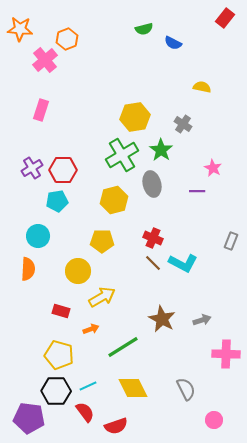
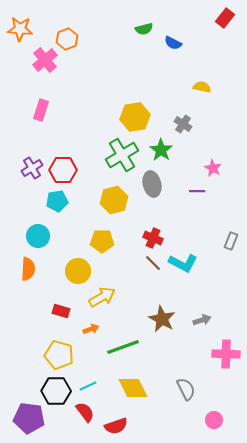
green line at (123, 347): rotated 12 degrees clockwise
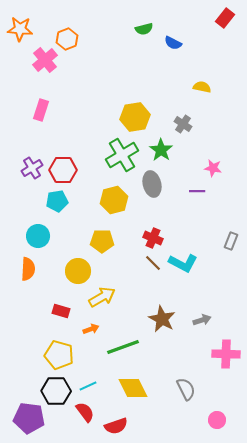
pink star at (213, 168): rotated 18 degrees counterclockwise
pink circle at (214, 420): moved 3 px right
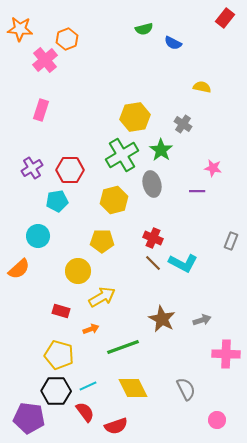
red hexagon at (63, 170): moved 7 px right
orange semicircle at (28, 269): moved 9 px left; rotated 45 degrees clockwise
